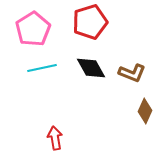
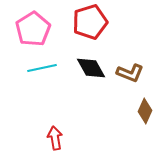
brown L-shape: moved 2 px left
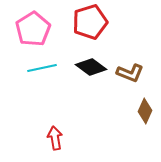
black diamond: moved 1 px up; rotated 24 degrees counterclockwise
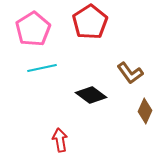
red pentagon: rotated 16 degrees counterclockwise
black diamond: moved 28 px down
brown L-shape: rotated 32 degrees clockwise
red arrow: moved 5 px right, 2 px down
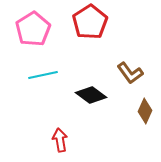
cyan line: moved 1 px right, 7 px down
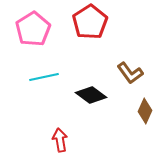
cyan line: moved 1 px right, 2 px down
